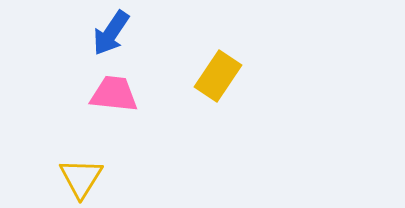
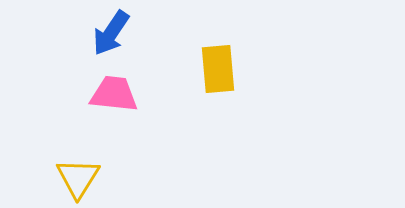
yellow rectangle: moved 7 px up; rotated 39 degrees counterclockwise
yellow triangle: moved 3 px left
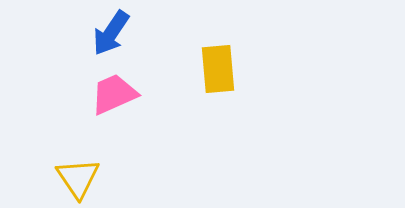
pink trapezoid: rotated 30 degrees counterclockwise
yellow triangle: rotated 6 degrees counterclockwise
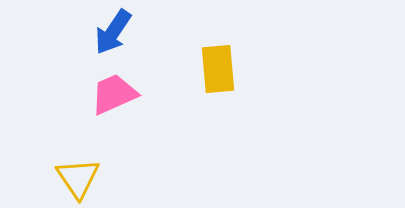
blue arrow: moved 2 px right, 1 px up
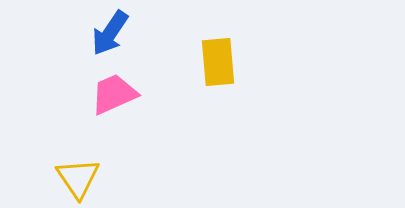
blue arrow: moved 3 px left, 1 px down
yellow rectangle: moved 7 px up
